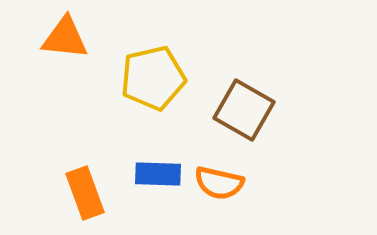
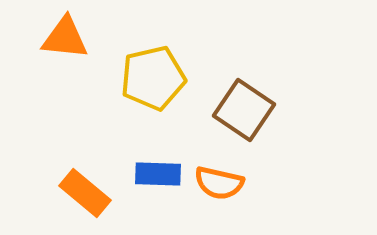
brown square: rotated 4 degrees clockwise
orange rectangle: rotated 30 degrees counterclockwise
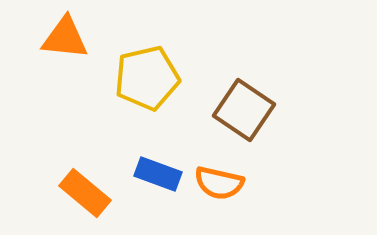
yellow pentagon: moved 6 px left
blue rectangle: rotated 18 degrees clockwise
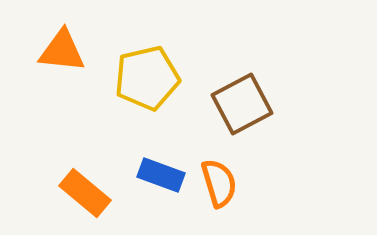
orange triangle: moved 3 px left, 13 px down
brown square: moved 2 px left, 6 px up; rotated 28 degrees clockwise
blue rectangle: moved 3 px right, 1 px down
orange semicircle: rotated 120 degrees counterclockwise
